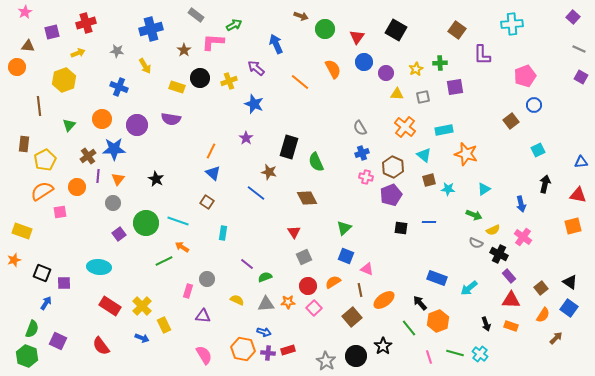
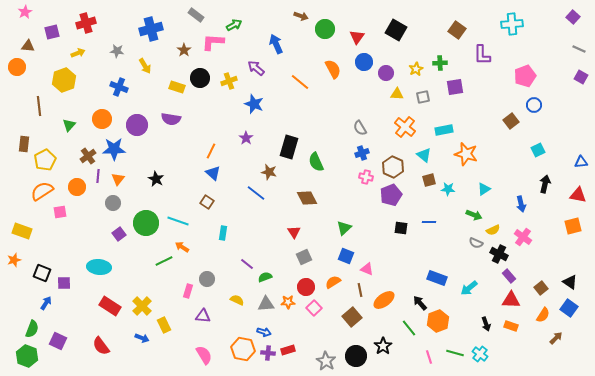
red circle at (308, 286): moved 2 px left, 1 px down
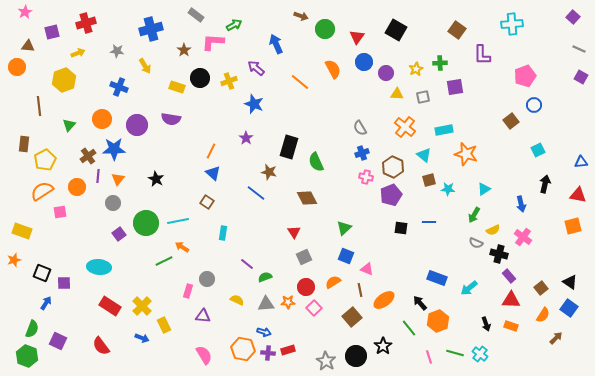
green arrow at (474, 215): rotated 98 degrees clockwise
cyan line at (178, 221): rotated 30 degrees counterclockwise
black cross at (499, 254): rotated 12 degrees counterclockwise
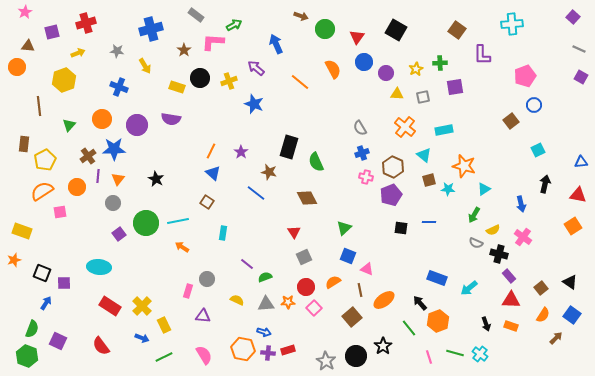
purple star at (246, 138): moved 5 px left, 14 px down
orange star at (466, 154): moved 2 px left, 12 px down
orange square at (573, 226): rotated 18 degrees counterclockwise
blue square at (346, 256): moved 2 px right
green line at (164, 261): moved 96 px down
blue square at (569, 308): moved 3 px right, 7 px down
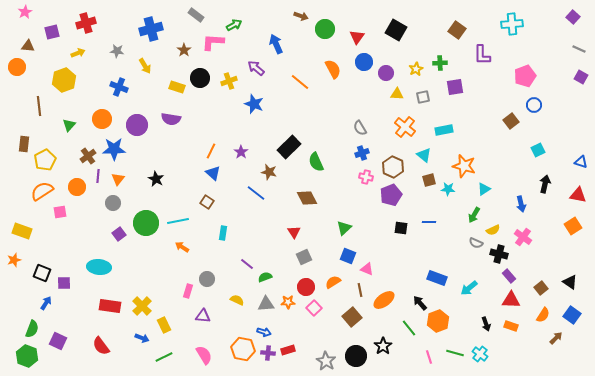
black rectangle at (289, 147): rotated 30 degrees clockwise
blue triangle at (581, 162): rotated 24 degrees clockwise
red rectangle at (110, 306): rotated 25 degrees counterclockwise
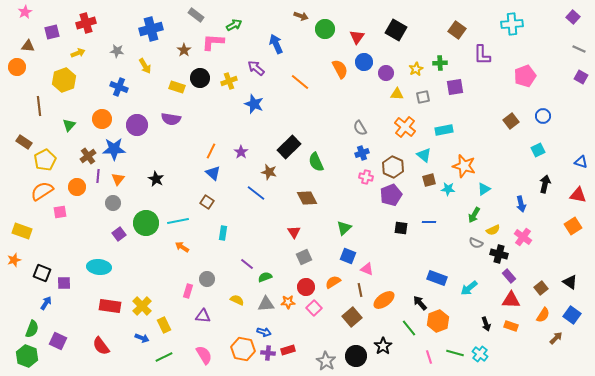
orange semicircle at (333, 69): moved 7 px right
blue circle at (534, 105): moved 9 px right, 11 px down
brown rectangle at (24, 144): moved 2 px up; rotated 63 degrees counterclockwise
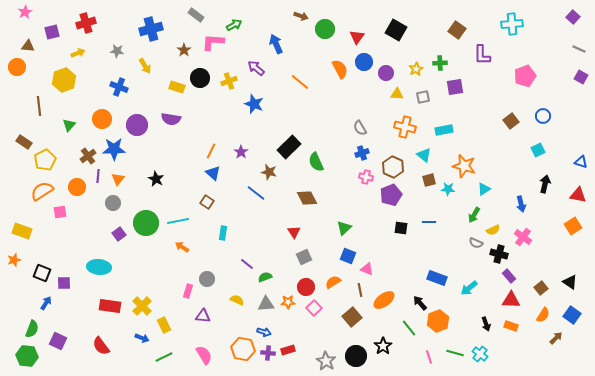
orange cross at (405, 127): rotated 25 degrees counterclockwise
green hexagon at (27, 356): rotated 15 degrees counterclockwise
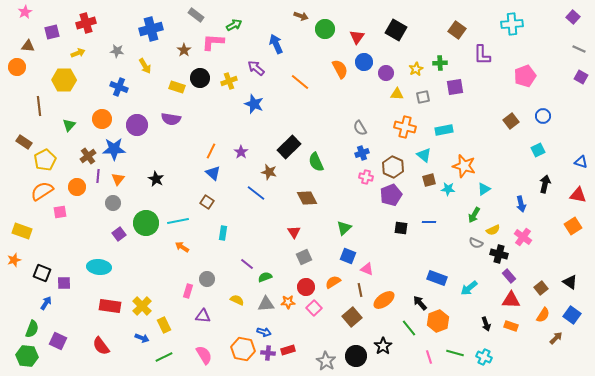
yellow hexagon at (64, 80): rotated 20 degrees clockwise
cyan cross at (480, 354): moved 4 px right, 3 px down; rotated 14 degrees counterclockwise
